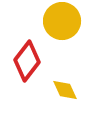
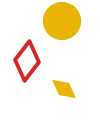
yellow diamond: moved 1 px left, 1 px up
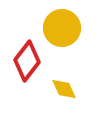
yellow circle: moved 7 px down
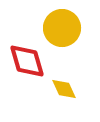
red diamond: rotated 54 degrees counterclockwise
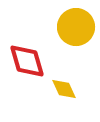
yellow circle: moved 14 px right, 1 px up
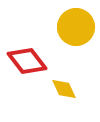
red diamond: rotated 21 degrees counterclockwise
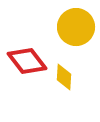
yellow diamond: moved 12 px up; rotated 28 degrees clockwise
